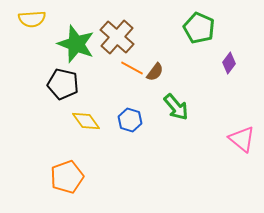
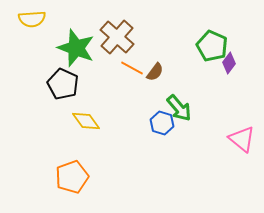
green pentagon: moved 13 px right, 18 px down
green star: moved 4 px down
black pentagon: rotated 12 degrees clockwise
green arrow: moved 3 px right, 1 px down
blue hexagon: moved 32 px right, 3 px down
orange pentagon: moved 5 px right
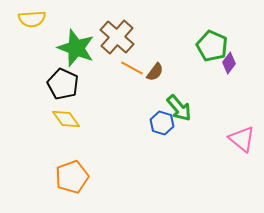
yellow diamond: moved 20 px left, 2 px up
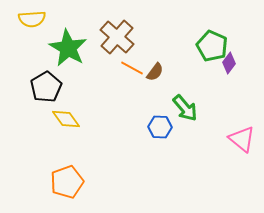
green star: moved 8 px left; rotated 9 degrees clockwise
black pentagon: moved 17 px left, 3 px down; rotated 16 degrees clockwise
green arrow: moved 6 px right
blue hexagon: moved 2 px left, 4 px down; rotated 15 degrees counterclockwise
orange pentagon: moved 5 px left, 5 px down
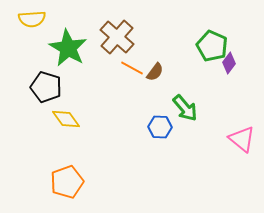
black pentagon: rotated 24 degrees counterclockwise
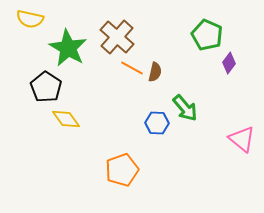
yellow semicircle: moved 2 px left; rotated 16 degrees clockwise
green pentagon: moved 5 px left, 11 px up
brown semicircle: rotated 24 degrees counterclockwise
black pentagon: rotated 16 degrees clockwise
blue hexagon: moved 3 px left, 4 px up
orange pentagon: moved 55 px right, 12 px up
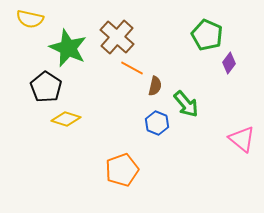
green star: rotated 6 degrees counterclockwise
brown semicircle: moved 14 px down
green arrow: moved 1 px right, 4 px up
yellow diamond: rotated 36 degrees counterclockwise
blue hexagon: rotated 20 degrees clockwise
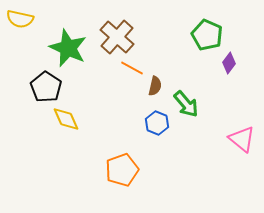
yellow semicircle: moved 10 px left
yellow diamond: rotated 48 degrees clockwise
